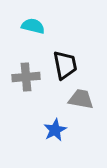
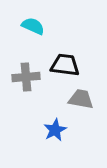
cyan semicircle: rotated 10 degrees clockwise
black trapezoid: rotated 72 degrees counterclockwise
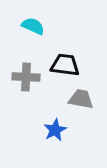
gray cross: rotated 8 degrees clockwise
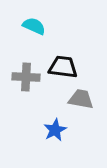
cyan semicircle: moved 1 px right
black trapezoid: moved 2 px left, 2 px down
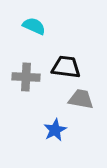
black trapezoid: moved 3 px right
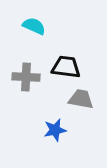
blue star: rotated 15 degrees clockwise
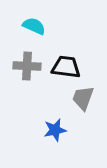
gray cross: moved 1 px right, 11 px up
gray trapezoid: moved 2 px right, 1 px up; rotated 80 degrees counterclockwise
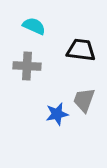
black trapezoid: moved 15 px right, 17 px up
gray trapezoid: moved 1 px right, 2 px down
blue star: moved 2 px right, 16 px up
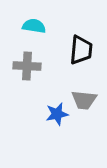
cyan semicircle: rotated 15 degrees counterclockwise
black trapezoid: rotated 88 degrees clockwise
gray trapezoid: rotated 104 degrees counterclockwise
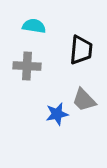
gray trapezoid: rotated 40 degrees clockwise
